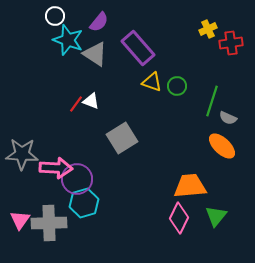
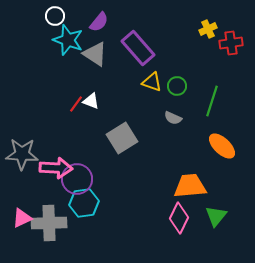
gray semicircle: moved 55 px left
cyan hexagon: rotated 8 degrees clockwise
pink triangle: moved 2 px right, 2 px up; rotated 30 degrees clockwise
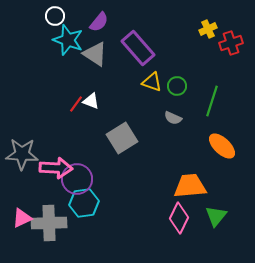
red cross: rotated 10 degrees counterclockwise
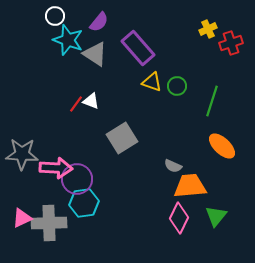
gray semicircle: moved 48 px down
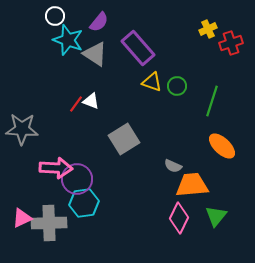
gray square: moved 2 px right, 1 px down
gray star: moved 25 px up
orange trapezoid: moved 2 px right, 1 px up
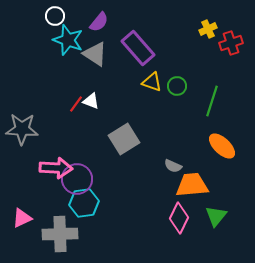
gray cross: moved 11 px right, 11 px down
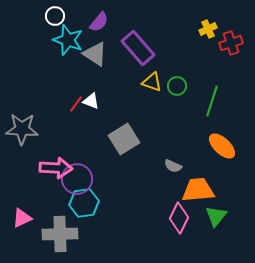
orange trapezoid: moved 6 px right, 5 px down
